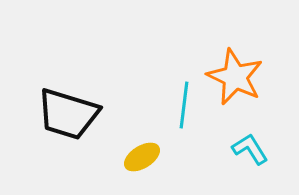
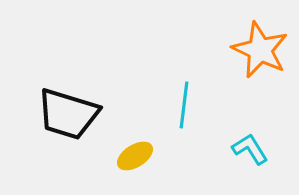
orange star: moved 25 px right, 27 px up
yellow ellipse: moved 7 px left, 1 px up
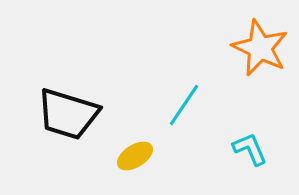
orange star: moved 2 px up
cyan line: rotated 27 degrees clockwise
cyan L-shape: rotated 9 degrees clockwise
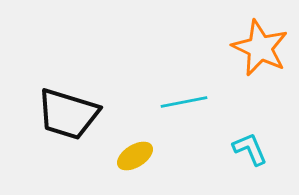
cyan line: moved 3 px up; rotated 45 degrees clockwise
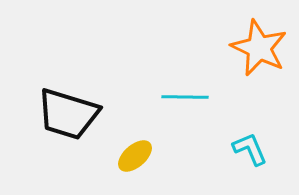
orange star: moved 1 px left
cyan line: moved 1 px right, 5 px up; rotated 12 degrees clockwise
yellow ellipse: rotated 9 degrees counterclockwise
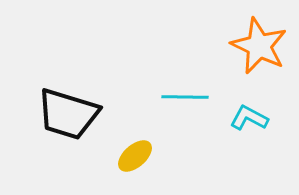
orange star: moved 2 px up
cyan L-shape: moved 1 px left, 31 px up; rotated 39 degrees counterclockwise
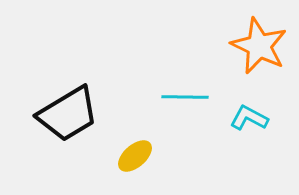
black trapezoid: rotated 48 degrees counterclockwise
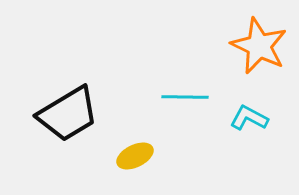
yellow ellipse: rotated 15 degrees clockwise
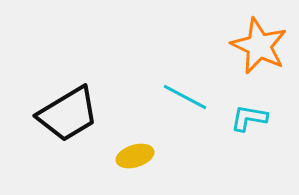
cyan line: rotated 27 degrees clockwise
cyan L-shape: rotated 18 degrees counterclockwise
yellow ellipse: rotated 9 degrees clockwise
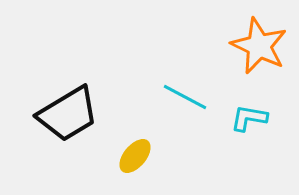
yellow ellipse: rotated 33 degrees counterclockwise
